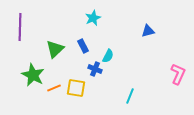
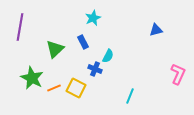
purple line: rotated 8 degrees clockwise
blue triangle: moved 8 px right, 1 px up
blue rectangle: moved 4 px up
green star: moved 1 px left, 3 px down
yellow square: rotated 18 degrees clockwise
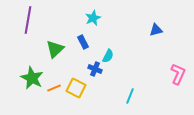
purple line: moved 8 px right, 7 px up
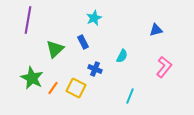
cyan star: moved 1 px right
cyan semicircle: moved 14 px right
pink L-shape: moved 14 px left, 7 px up; rotated 15 degrees clockwise
orange line: moved 1 px left; rotated 32 degrees counterclockwise
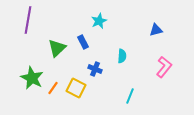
cyan star: moved 5 px right, 3 px down
green triangle: moved 2 px right, 1 px up
cyan semicircle: rotated 24 degrees counterclockwise
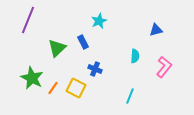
purple line: rotated 12 degrees clockwise
cyan semicircle: moved 13 px right
